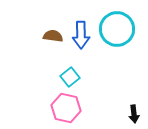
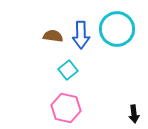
cyan square: moved 2 px left, 7 px up
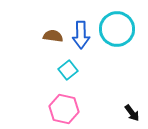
pink hexagon: moved 2 px left, 1 px down
black arrow: moved 2 px left, 1 px up; rotated 30 degrees counterclockwise
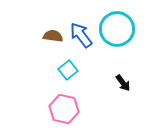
blue arrow: rotated 144 degrees clockwise
black arrow: moved 9 px left, 30 px up
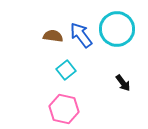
cyan square: moved 2 px left
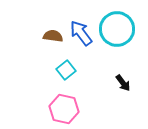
blue arrow: moved 2 px up
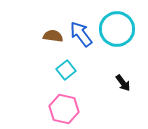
blue arrow: moved 1 px down
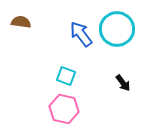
brown semicircle: moved 32 px left, 14 px up
cyan square: moved 6 px down; rotated 30 degrees counterclockwise
